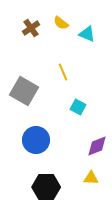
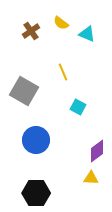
brown cross: moved 3 px down
purple diamond: moved 5 px down; rotated 15 degrees counterclockwise
black hexagon: moved 10 px left, 6 px down
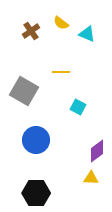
yellow line: moved 2 px left; rotated 66 degrees counterclockwise
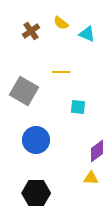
cyan square: rotated 21 degrees counterclockwise
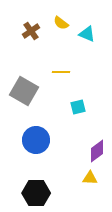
cyan square: rotated 21 degrees counterclockwise
yellow triangle: moved 1 px left
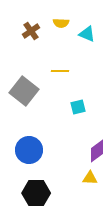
yellow semicircle: rotated 35 degrees counterclockwise
yellow line: moved 1 px left, 1 px up
gray square: rotated 8 degrees clockwise
blue circle: moved 7 px left, 10 px down
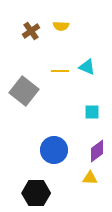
yellow semicircle: moved 3 px down
cyan triangle: moved 33 px down
cyan square: moved 14 px right, 5 px down; rotated 14 degrees clockwise
blue circle: moved 25 px right
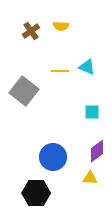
blue circle: moved 1 px left, 7 px down
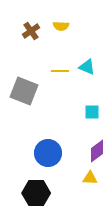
gray square: rotated 16 degrees counterclockwise
blue circle: moved 5 px left, 4 px up
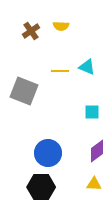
yellow triangle: moved 4 px right, 6 px down
black hexagon: moved 5 px right, 6 px up
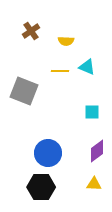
yellow semicircle: moved 5 px right, 15 px down
